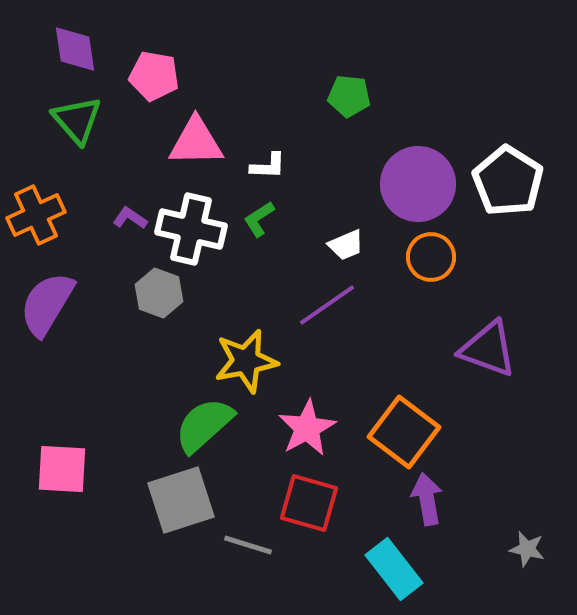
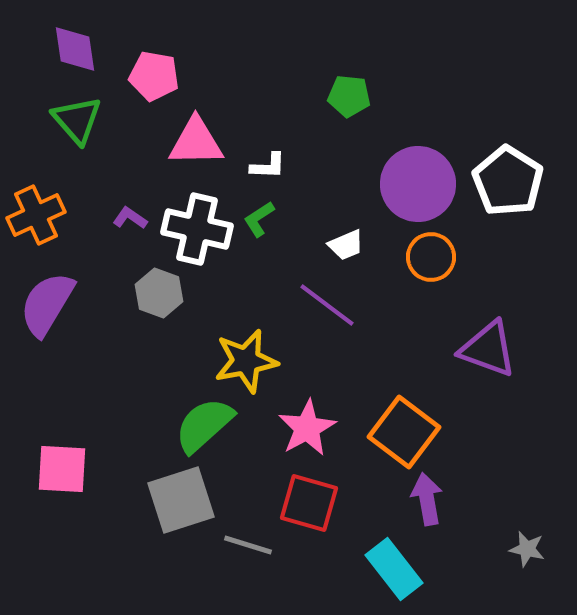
white cross: moved 6 px right
purple line: rotated 72 degrees clockwise
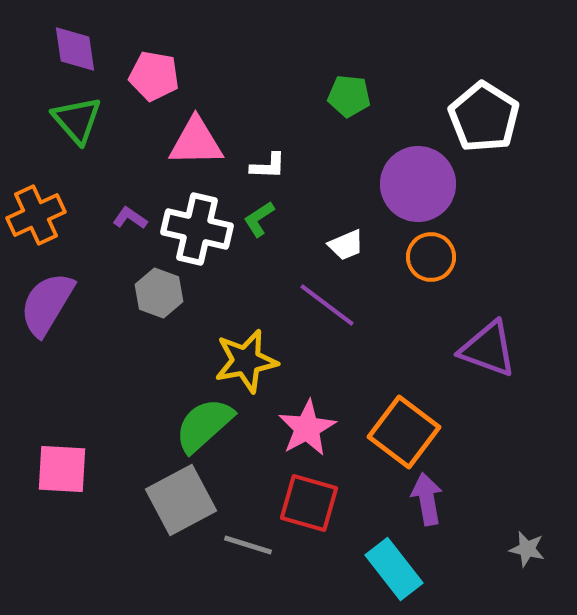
white pentagon: moved 24 px left, 64 px up
gray square: rotated 10 degrees counterclockwise
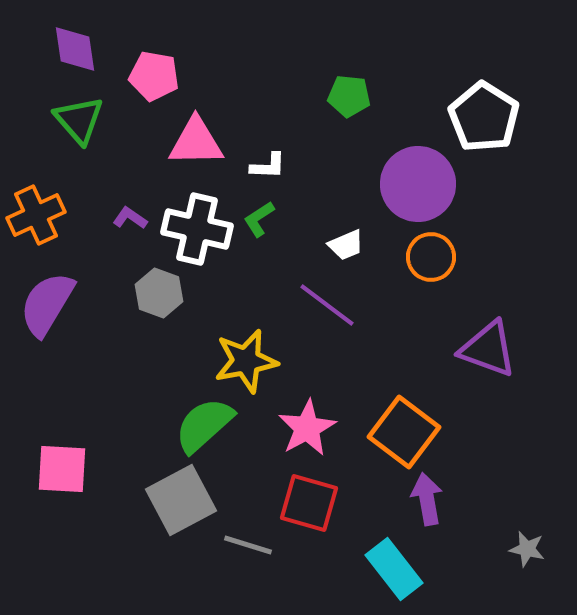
green triangle: moved 2 px right
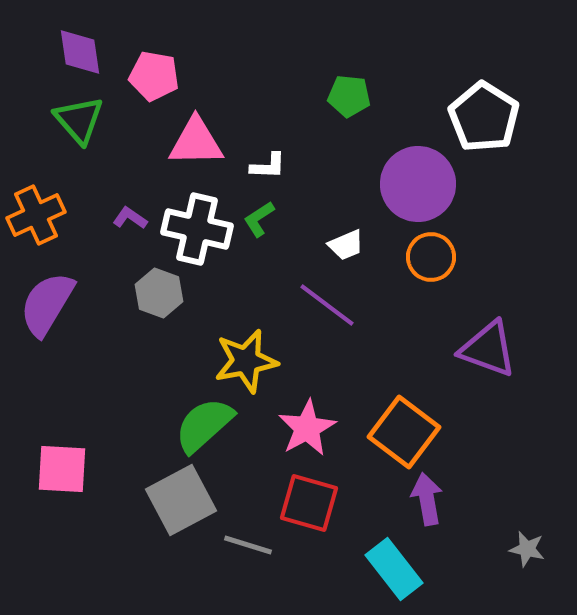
purple diamond: moved 5 px right, 3 px down
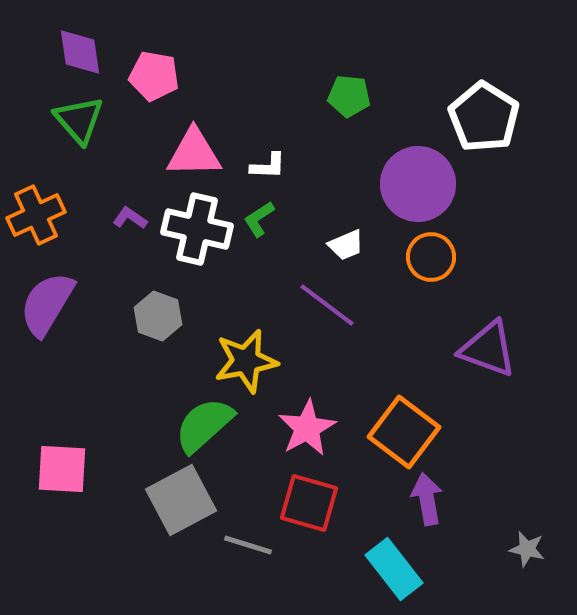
pink triangle: moved 2 px left, 11 px down
gray hexagon: moved 1 px left, 23 px down
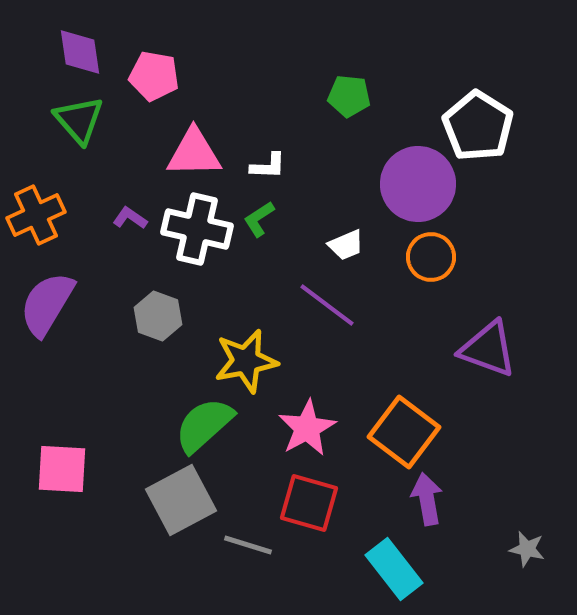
white pentagon: moved 6 px left, 9 px down
